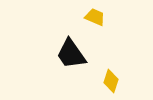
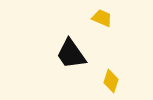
yellow trapezoid: moved 7 px right, 1 px down
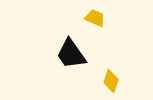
yellow trapezoid: moved 7 px left
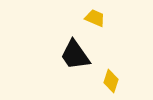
black trapezoid: moved 4 px right, 1 px down
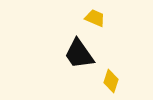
black trapezoid: moved 4 px right, 1 px up
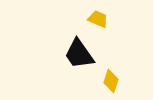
yellow trapezoid: moved 3 px right, 1 px down
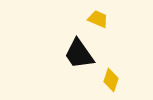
yellow diamond: moved 1 px up
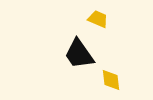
yellow diamond: rotated 25 degrees counterclockwise
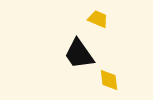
yellow diamond: moved 2 px left
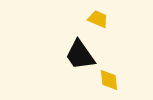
black trapezoid: moved 1 px right, 1 px down
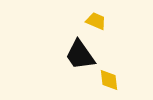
yellow trapezoid: moved 2 px left, 2 px down
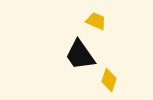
yellow diamond: rotated 25 degrees clockwise
